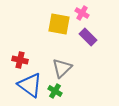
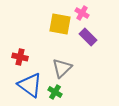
yellow square: moved 1 px right
red cross: moved 3 px up
green cross: moved 1 px down
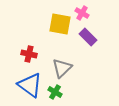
red cross: moved 9 px right, 3 px up
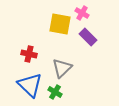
blue triangle: rotated 8 degrees clockwise
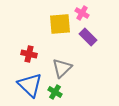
yellow square: rotated 15 degrees counterclockwise
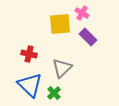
green cross: moved 1 px left, 1 px down; rotated 16 degrees clockwise
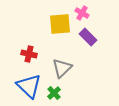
blue triangle: moved 1 px left, 1 px down
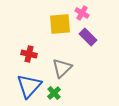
blue triangle: rotated 28 degrees clockwise
